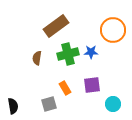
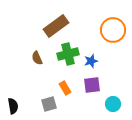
blue star: moved 9 px down; rotated 16 degrees counterclockwise
brown semicircle: rotated 32 degrees counterclockwise
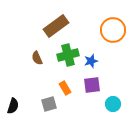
green cross: moved 1 px down
black semicircle: rotated 28 degrees clockwise
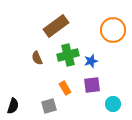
gray square: moved 2 px down
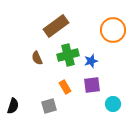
orange rectangle: moved 1 px up
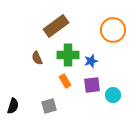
green cross: rotated 15 degrees clockwise
orange rectangle: moved 6 px up
cyan circle: moved 9 px up
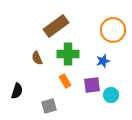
green cross: moved 1 px up
blue star: moved 12 px right
cyan circle: moved 2 px left
black semicircle: moved 4 px right, 15 px up
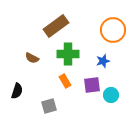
brown semicircle: moved 5 px left; rotated 40 degrees counterclockwise
